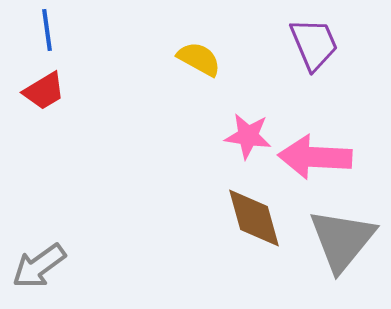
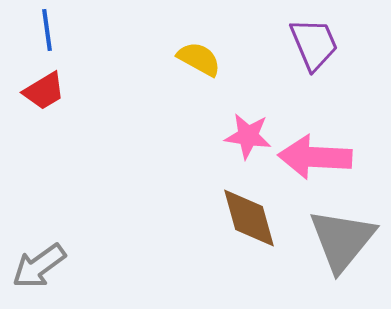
brown diamond: moved 5 px left
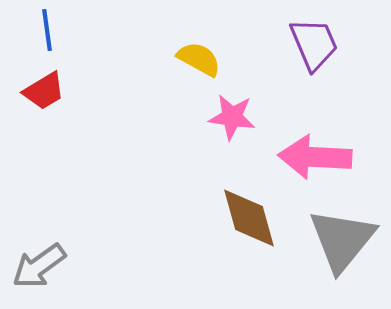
pink star: moved 16 px left, 19 px up
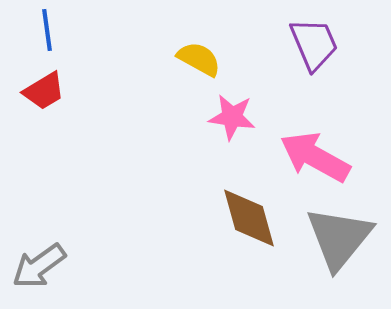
pink arrow: rotated 26 degrees clockwise
gray triangle: moved 3 px left, 2 px up
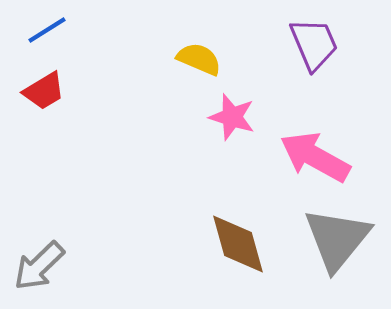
blue line: rotated 66 degrees clockwise
yellow semicircle: rotated 6 degrees counterclockwise
pink star: rotated 9 degrees clockwise
brown diamond: moved 11 px left, 26 px down
gray triangle: moved 2 px left, 1 px down
gray arrow: rotated 8 degrees counterclockwise
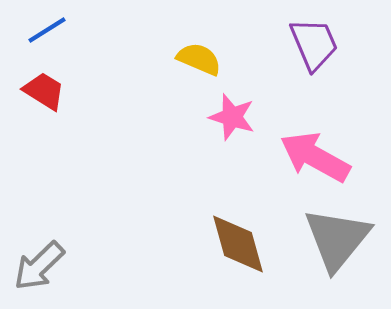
red trapezoid: rotated 117 degrees counterclockwise
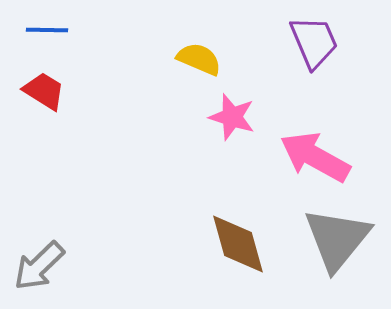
blue line: rotated 33 degrees clockwise
purple trapezoid: moved 2 px up
